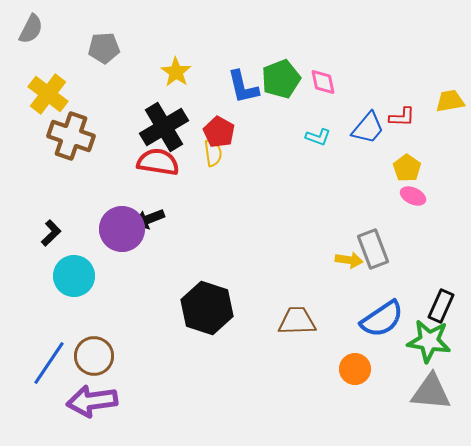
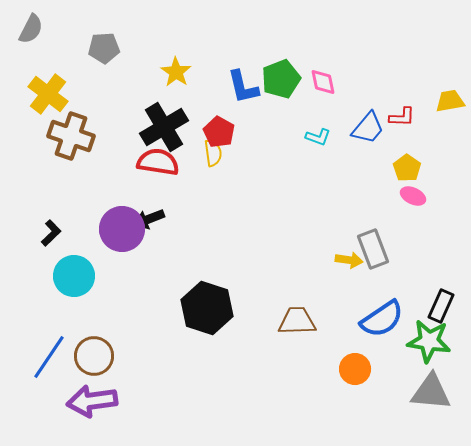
blue line: moved 6 px up
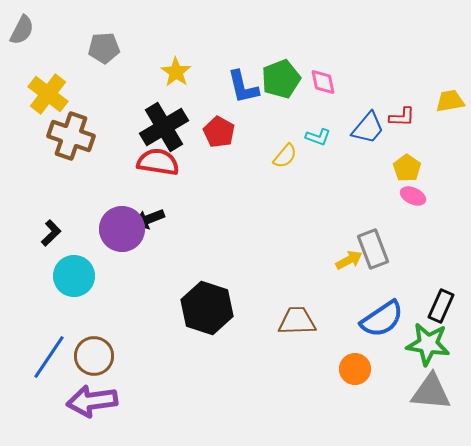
gray semicircle: moved 9 px left, 1 px down
yellow semicircle: moved 72 px right, 3 px down; rotated 48 degrees clockwise
yellow arrow: rotated 36 degrees counterclockwise
green star: moved 1 px left, 3 px down
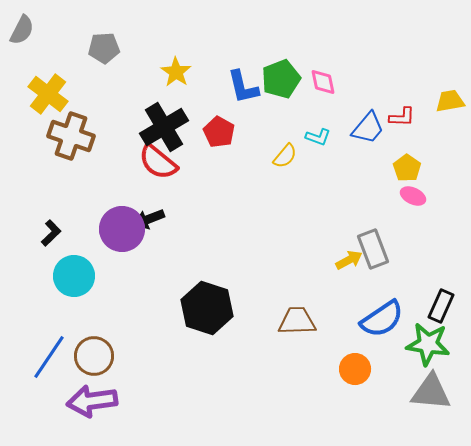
red semicircle: rotated 150 degrees counterclockwise
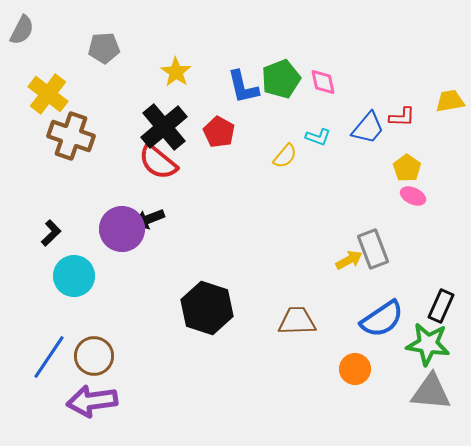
black cross: rotated 9 degrees counterclockwise
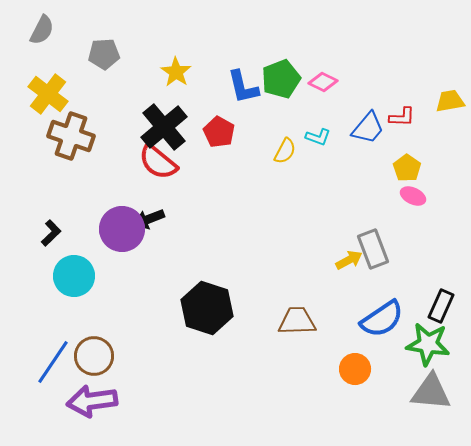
gray semicircle: moved 20 px right
gray pentagon: moved 6 px down
pink diamond: rotated 52 degrees counterclockwise
yellow semicircle: moved 5 px up; rotated 12 degrees counterclockwise
blue line: moved 4 px right, 5 px down
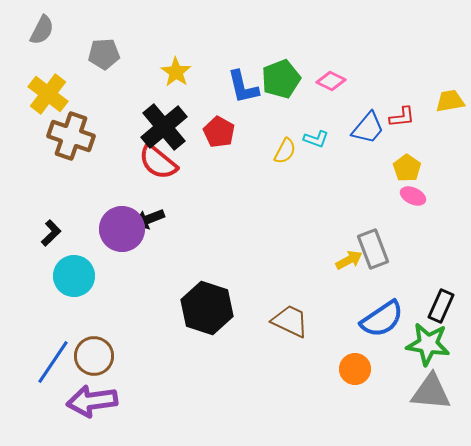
pink diamond: moved 8 px right, 1 px up
red L-shape: rotated 8 degrees counterclockwise
cyan L-shape: moved 2 px left, 2 px down
brown trapezoid: moved 7 px left; rotated 27 degrees clockwise
